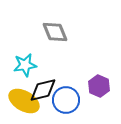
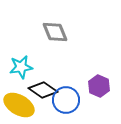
cyan star: moved 4 px left, 2 px down
black diamond: rotated 48 degrees clockwise
yellow ellipse: moved 5 px left, 4 px down
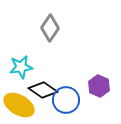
gray diamond: moved 5 px left, 4 px up; rotated 56 degrees clockwise
